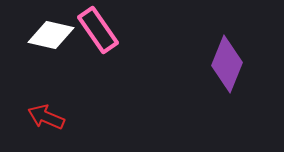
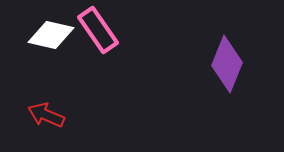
red arrow: moved 2 px up
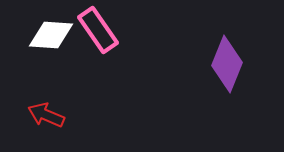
white diamond: rotated 9 degrees counterclockwise
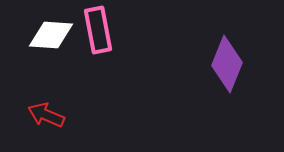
pink rectangle: rotated 24 degrees clockwise
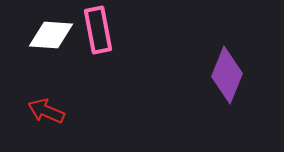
purple diamond: moved 11 px down
red arrow: moved 4 px up
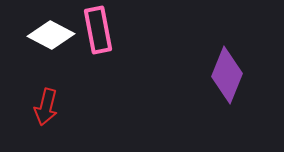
white diamond: rotated 24 degrees clockwise
red arrow: moved 4 px up; rotated 99 degrees counterclockwise
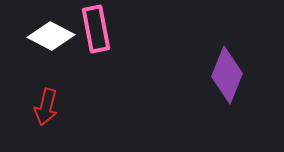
pink rectangle: moved 2 px left, 1 px up
white diamond: moved 1 px down
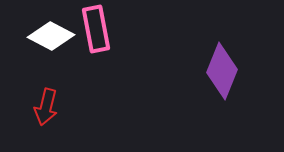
purple diamond: moved 5 px left, 4 px up
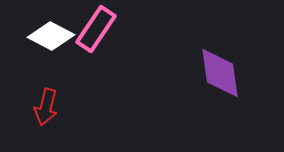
pink rectangle: rotated 45 degrees clockwise
purple diamond: moved 2 px left, 2 px down; rotated 30 degrees counterclockwise
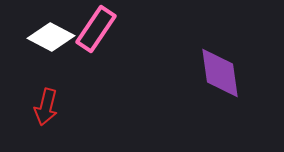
white diamond: moved 1 px down
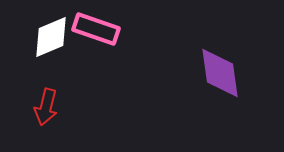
pink rectangle: rotated 75 degrees clockwise
white diamond: rotated 51 degrees counterclockwise
